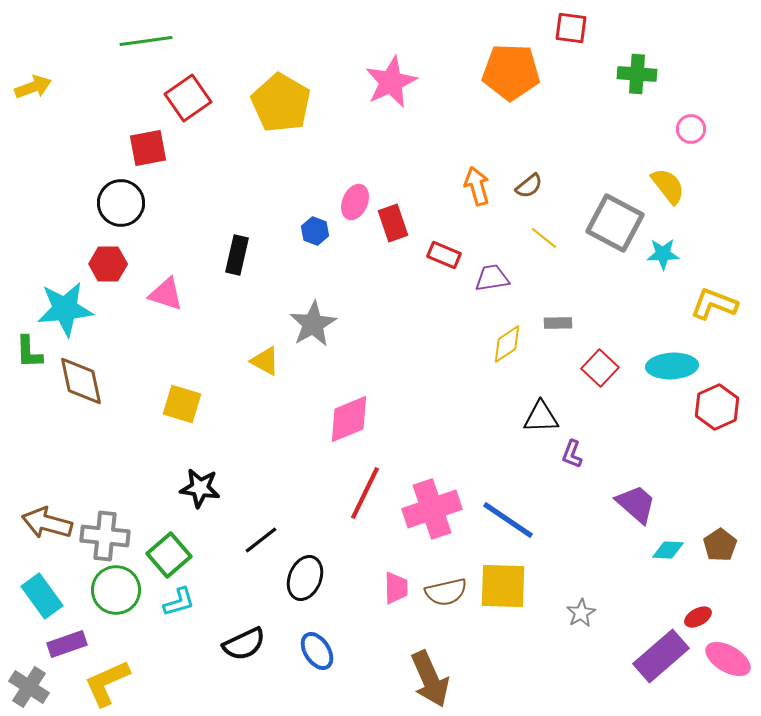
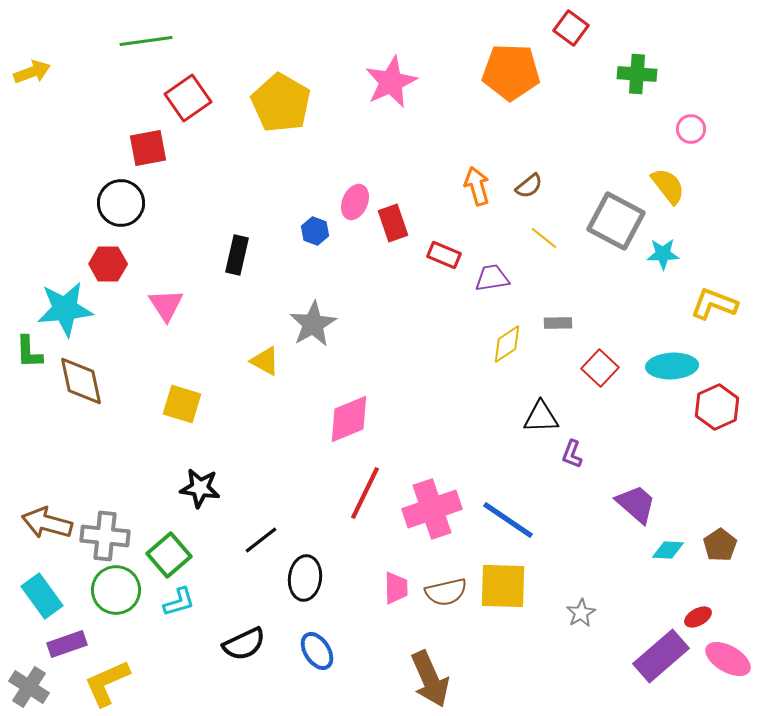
red square at (571, 28): rotated 28 degrees clockwise
yellow arrow at (33, 87): moved 1 px left, 15 px up
gray square at (615, 223): moved 1 px right, 2 px up
pink triangle at (166, 294): moved 11 px down; rotated 39 degrees clockwise
black ellipse at (305, 578): rotated 15 degrees counterclockwise
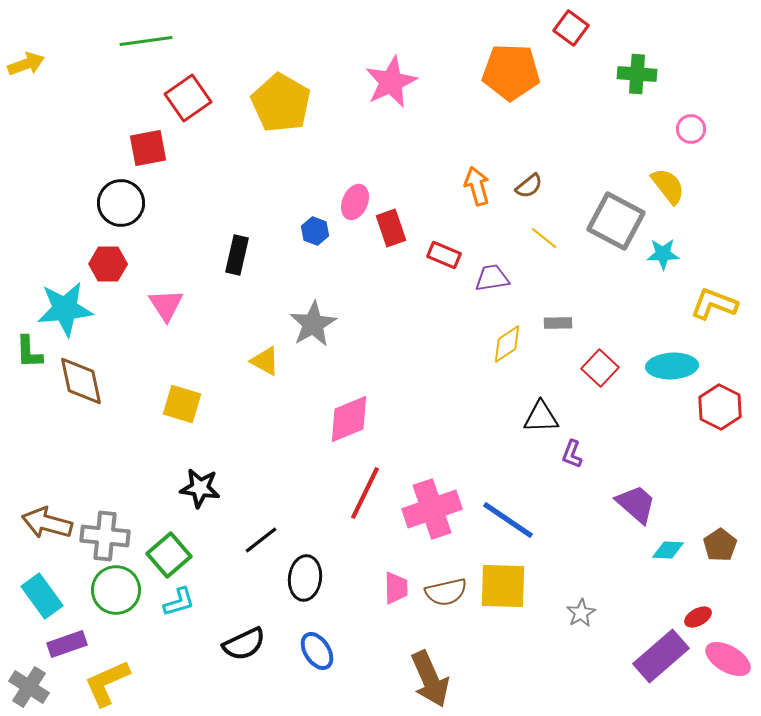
yellow arrow at (32, 72): moved 6 px left, 8 px up
red rectangle at (393, 223): moved 2 px left, 5 px down
red hexagon at (717, 407): moved 3 px right; rotated 9 degrees counterclockwise
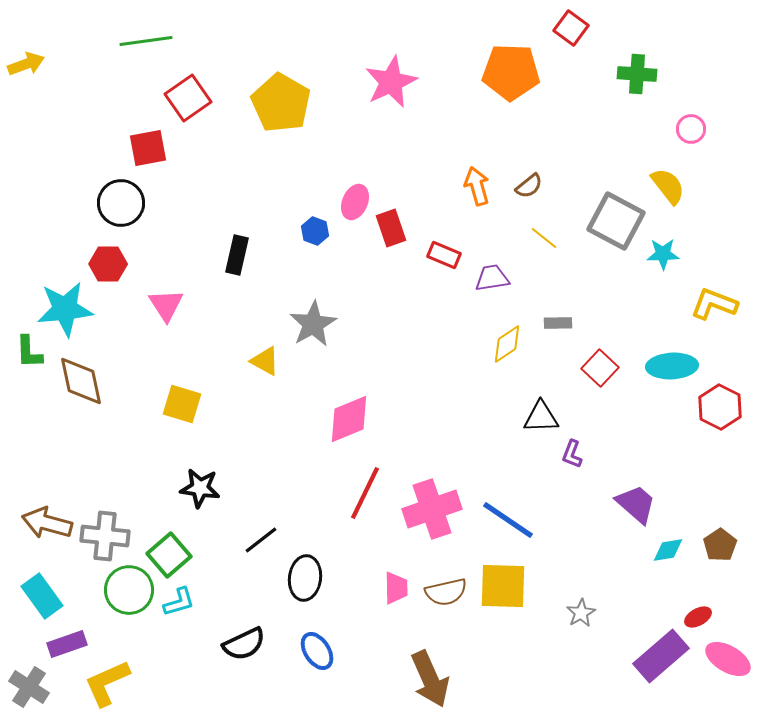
cyan diamond at (668, 550): rotated 12 degrees counterclockwise
green circle at (116, 590): moved 13 px right
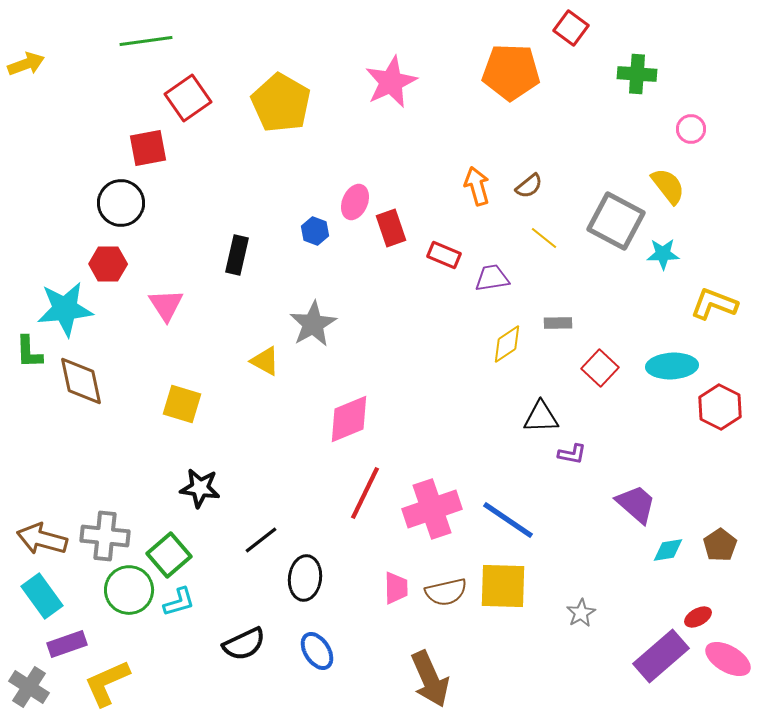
purple L-shape at (572, 454): rotated 100 degrees counterclockwise
brown arrow at (47, 523): moved 5 px left, 16 px down
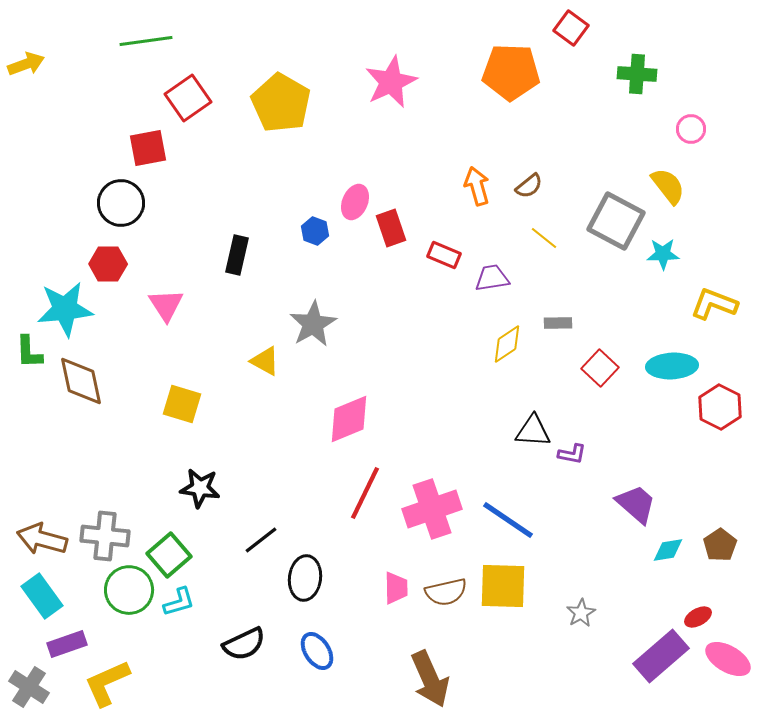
black triangle at (541, 417): moved 8 px left, 14 px down; rotated 6 degrees clockwise
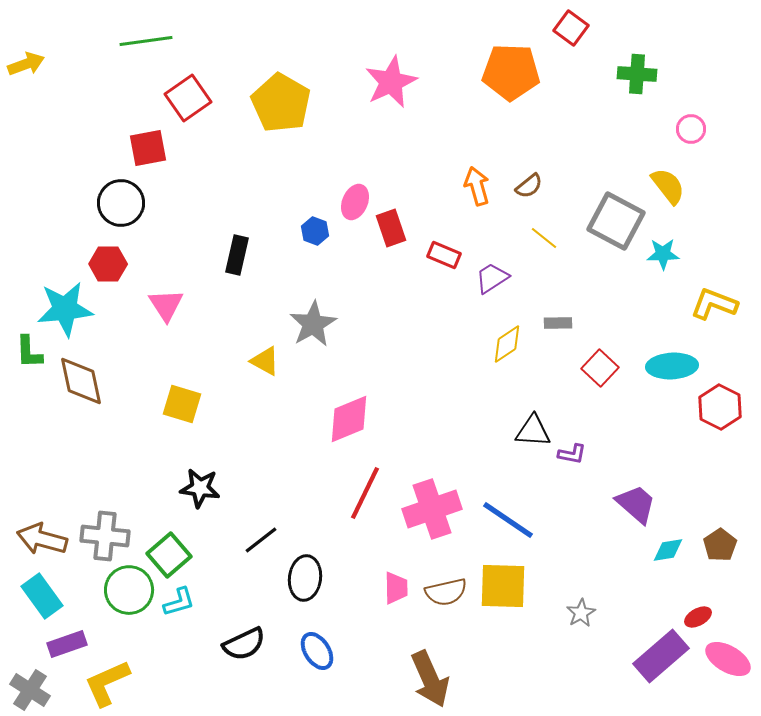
purple trapezoid at (492, 278): rotated 24 degrees counterclockwise
gray cross at (29, 687): moved 1 px right, 3 px down
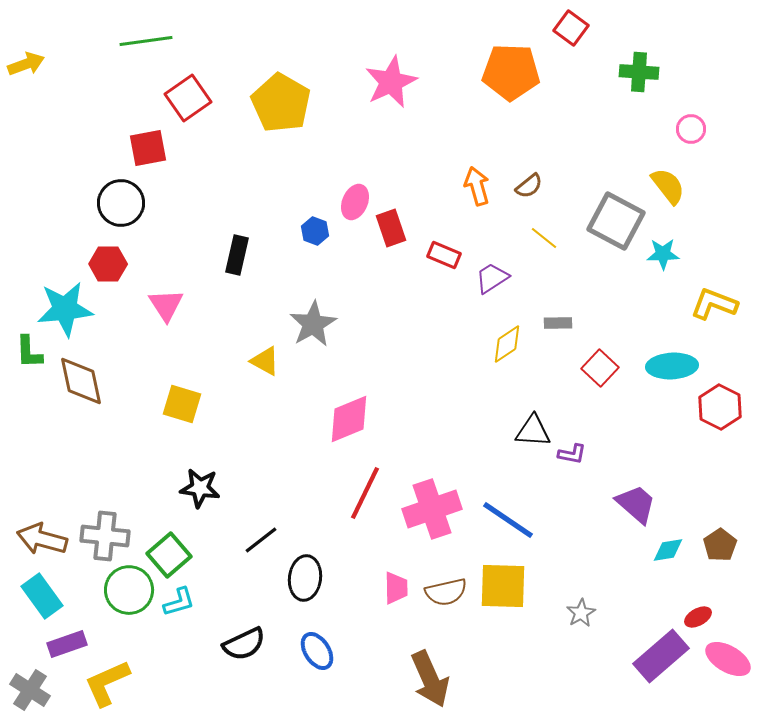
green cross at (637, 74): moved 2 px right, 2 px up
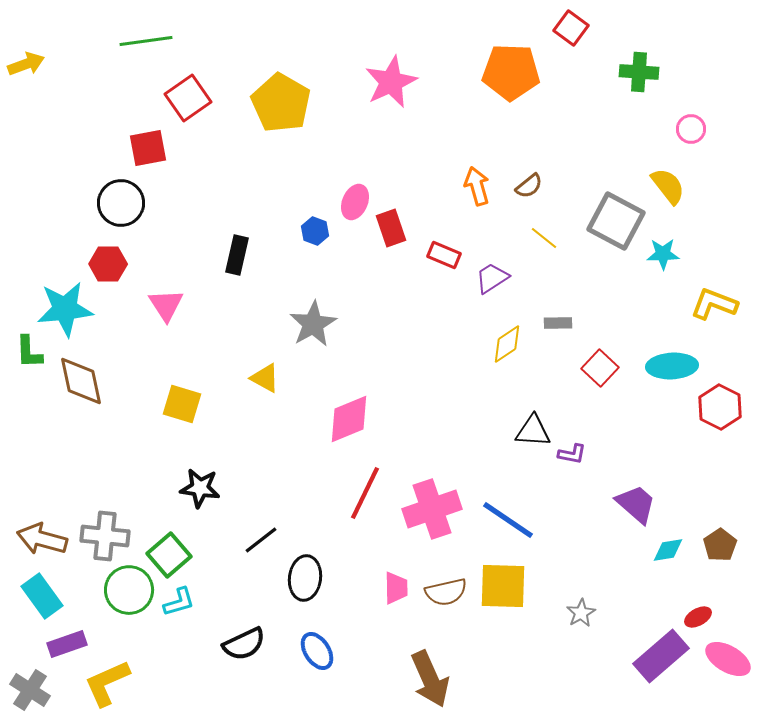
yellow triangle at (265, 361): moved 17 px down
